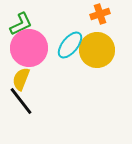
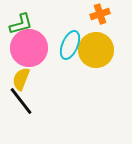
green L-shape: rotated 10 degrees clockwise
cyan ellipse: rotated 16 degrees counterclockwise
yellow circle: moved 1 px left
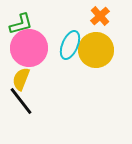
orange cross: moved 2 px down; rotated 24 degrees counterclockwise
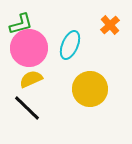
orange cross: moved 10 px right, 9 px down
yellow circle: moved 6 px left, 39 px down
yellow semicircle: moved 10 px right; rotated 45 degrees clockwise
black line: moved 6 px right, 7 px down; rotated 8 degrees counterclockwise
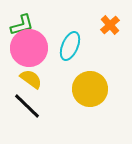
green L-shape: moved 1 px right, 1 px down
cyan ellipse: moved 1 px down
yellow semicircle: rotated 60 degrees clockwise
black line: moved 2 px up
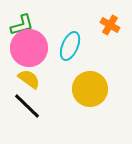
orange cross: rotated 18 degrees counterclockwise
yellow semicircle: moved 2 px left
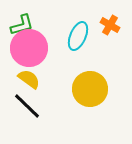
cyan ellipse: moved 8 px right, 10 px up
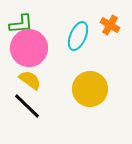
green L-shape: moved 1 px left, 1 px up; rotated 10 degrees clockwise
yellow semicircle: moved 1 px right, 1 px down
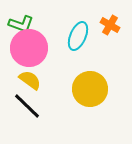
green L-shape: rotated 25 degrees clockwise
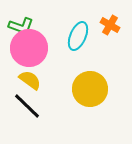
green L-shape: moved 2 px down
